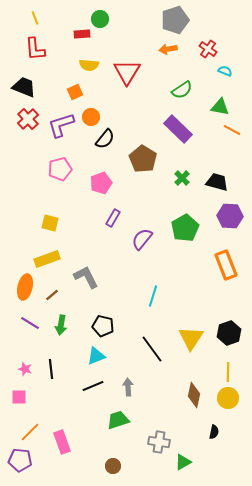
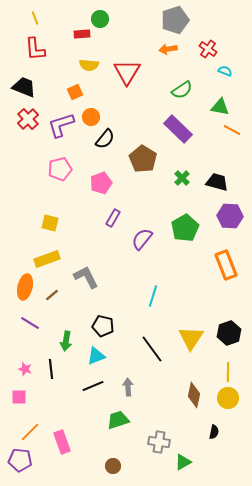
green arrow at (61, 325): moved 5 px right, 16 px down
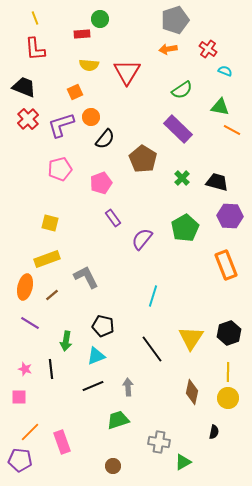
purple rectangle at (113, 218): rotated 66 degrees counterclockwise
brown diamond at (194, 395): moved 2 px left, 3 px up
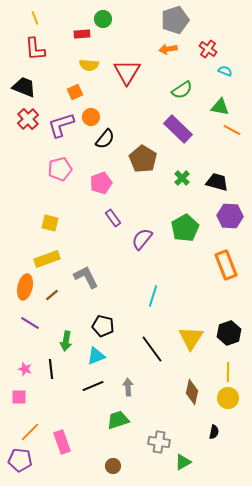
green circle at (100, 19): moved 3 px right
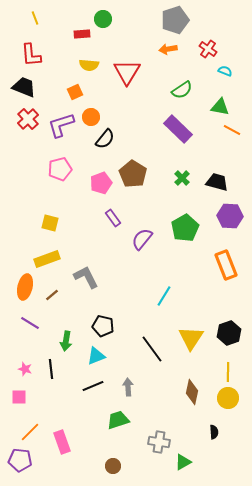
red L-shape at (35, 49): moved 4 px left, 6 px down
brown pentagon at (143, 159): moved 10 px left, 15 px down
cyan line at (153, 296): moved 11 px right; rotated 15 degrees clockwise
black semicircle at (214, 432): rotated 16 degrees counterclockwise
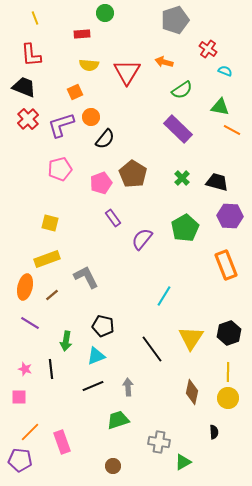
green circle at (103, 19): moved 2 px right, 6 px up
orange arrow at (168, 49): moved 4 px left, 13 px down; rotated 24 degrees clockwise
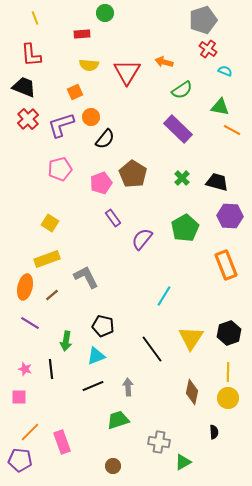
gray pentagon at (175, 20): moved 28 px right
yellow square at (50, 223): rotated 18 degrees clockwise
